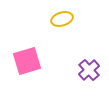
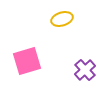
purple cross: moved 4 px left
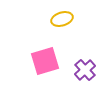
pink square: moved 18 px right
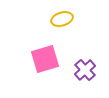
pink square: moved 2 px up
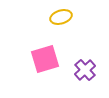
yellow ellipse: moved 1 px left, 2 px up
